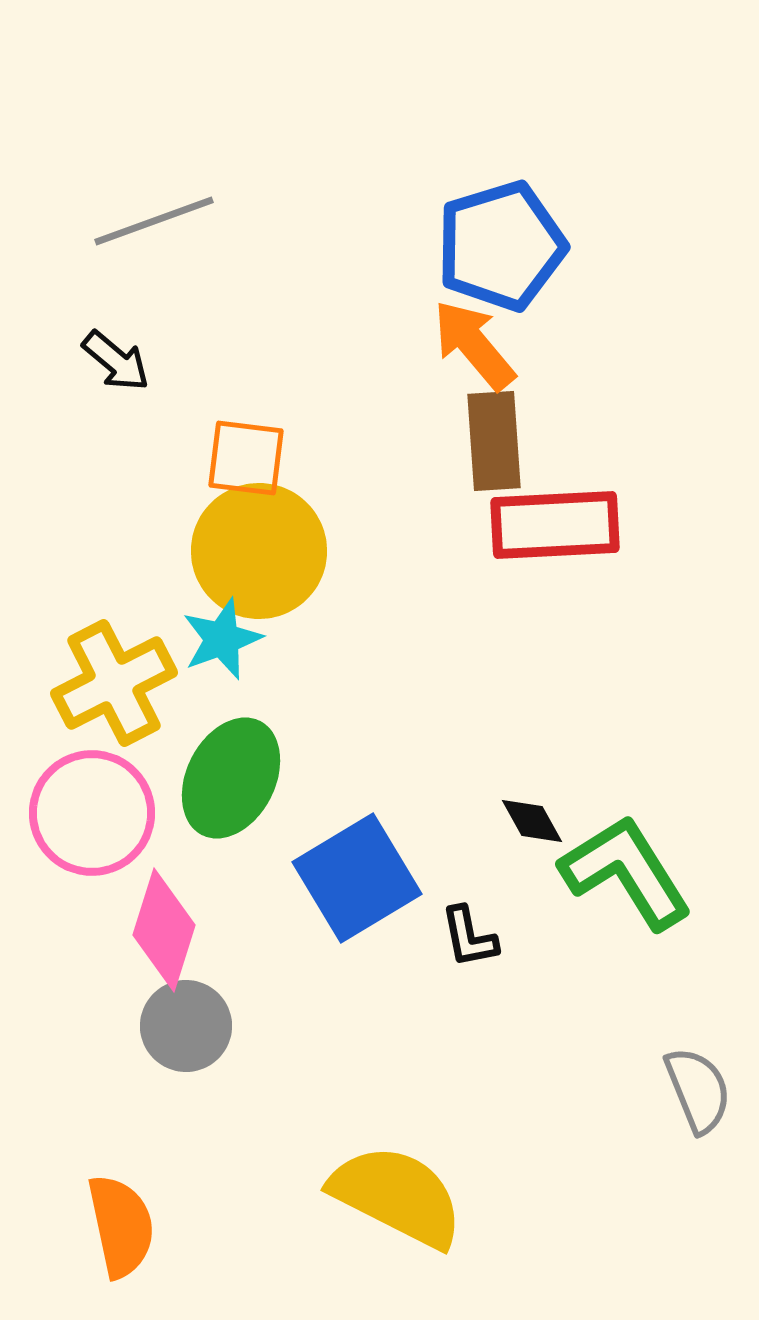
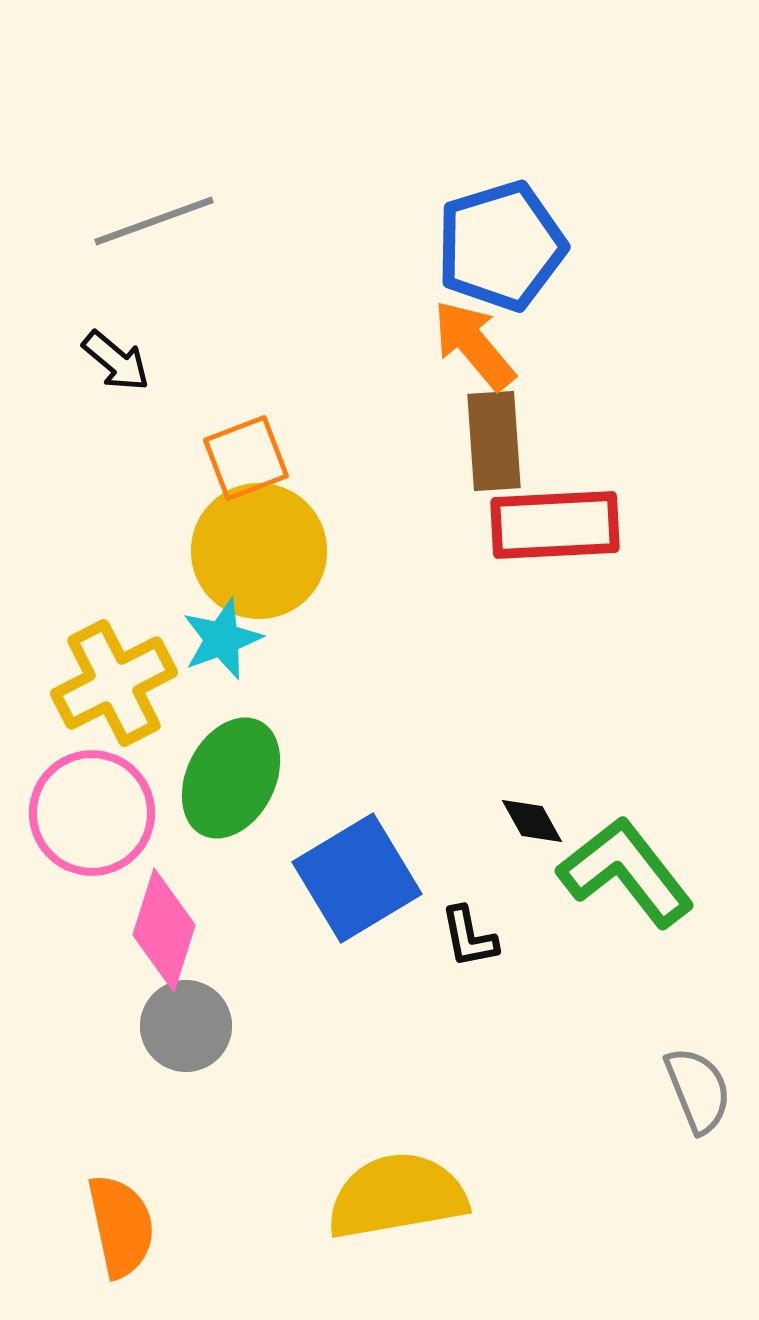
orange square: rotated 28 degrees counterclockwise
green L-shape: rotated 6 degrees counterclockwise
yellow semicircle: rotated 37 degrees counterclockwise
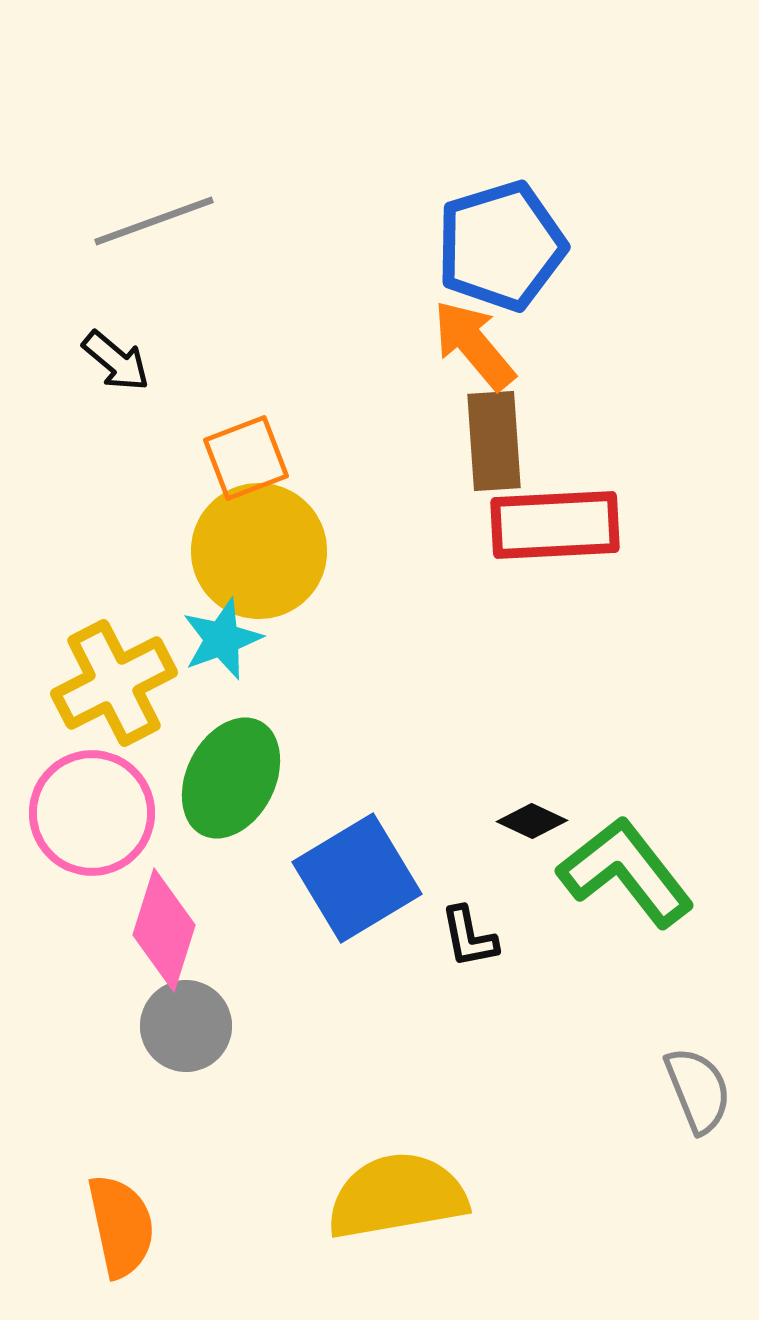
black diamond: rotated 36 degrees counterclockwise
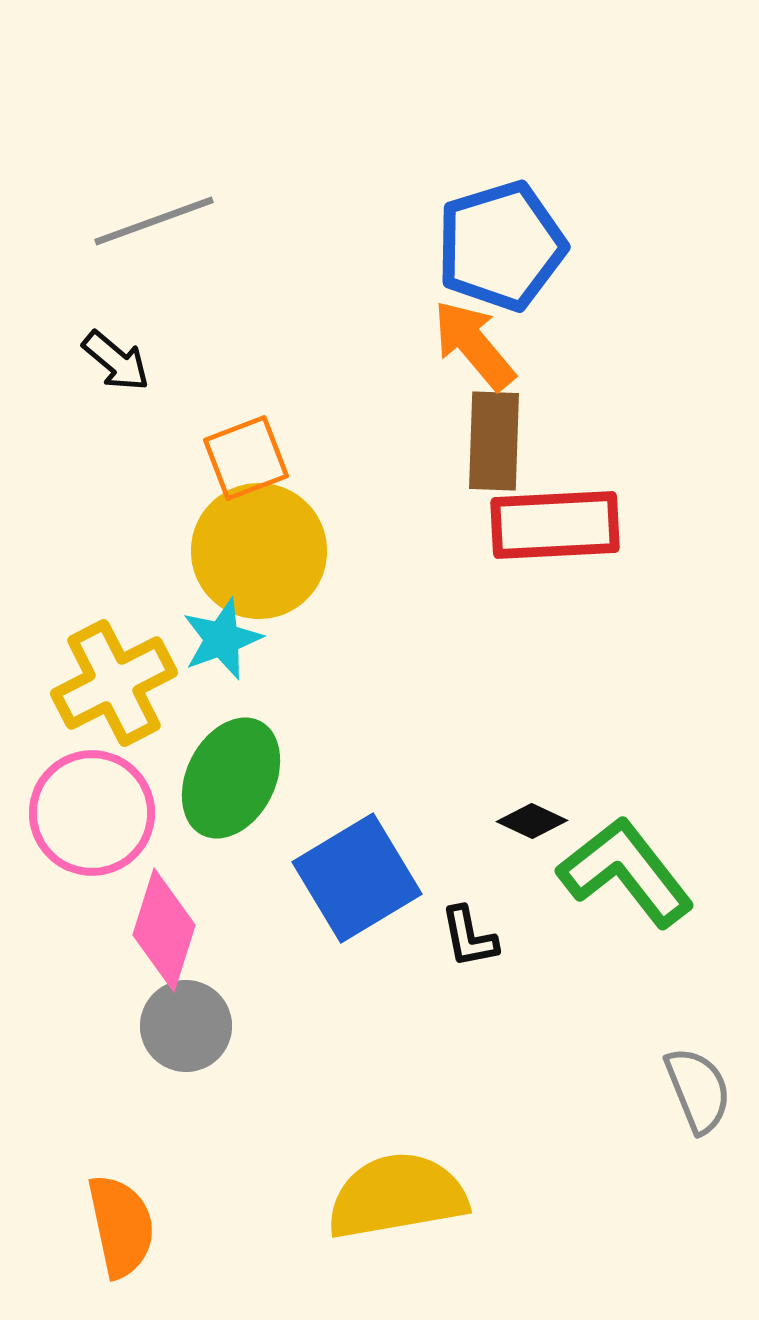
brown rectangle: rotated 6 degrees clockwise
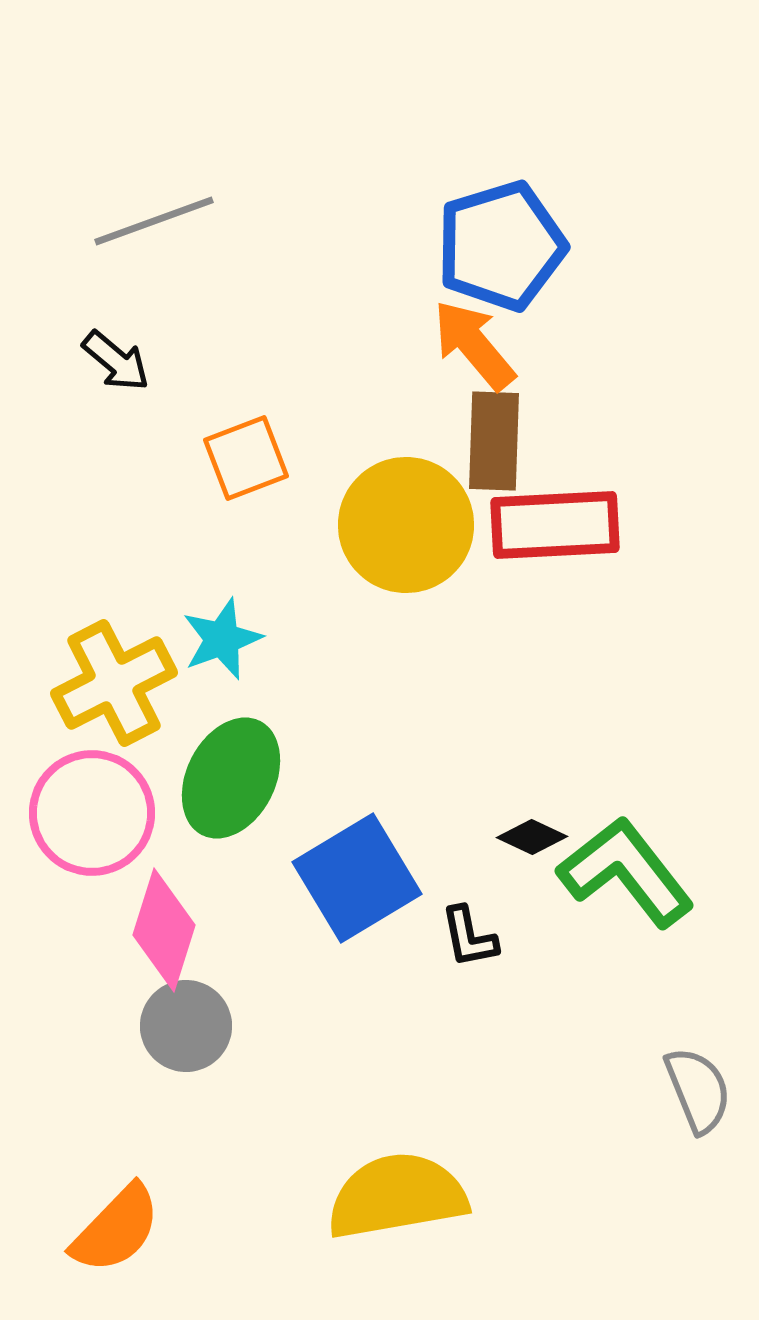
yellow circle: moved 147 px right, 26 px up
black diamond: moved 16 px down
orange semicircle: moved 5 px left, 3 px down; rotated 56 degrees clockwise
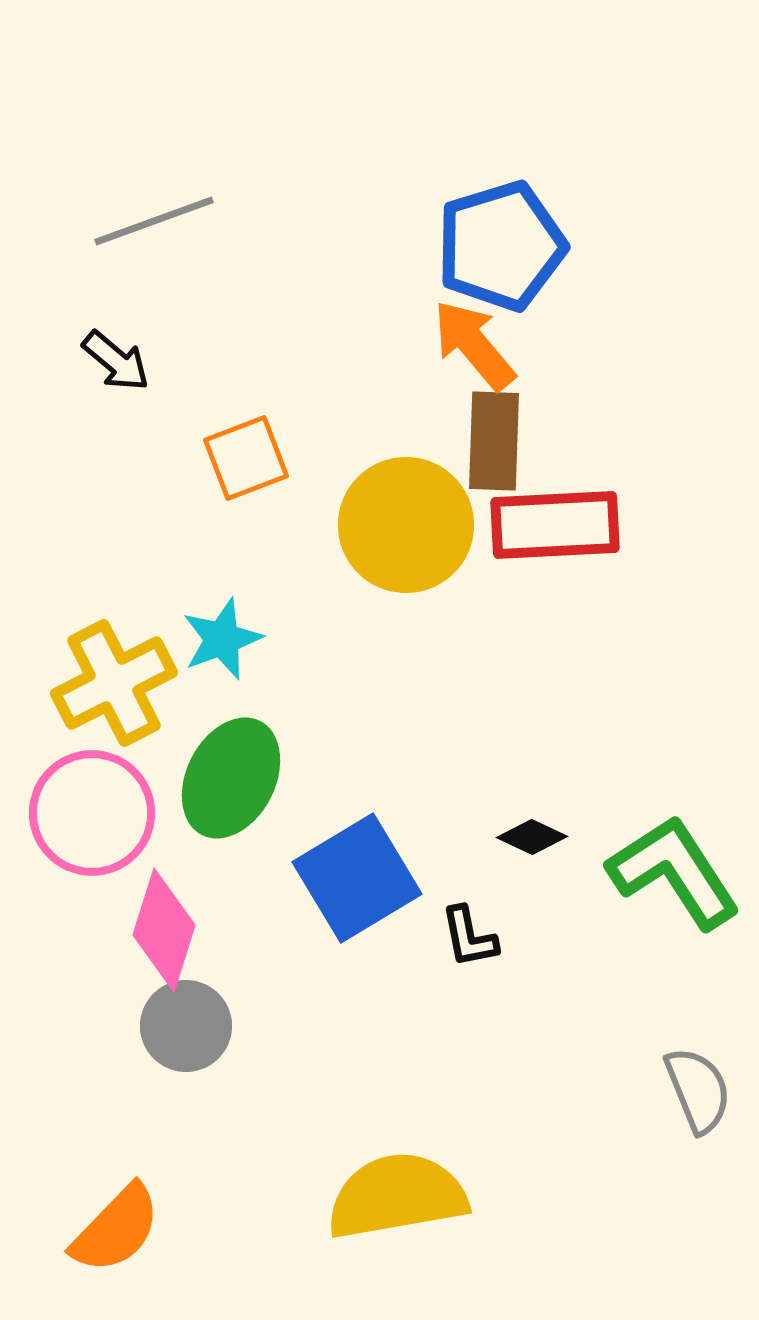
green L-shape: moved 48 px right; rotated 5 degrees clockwise
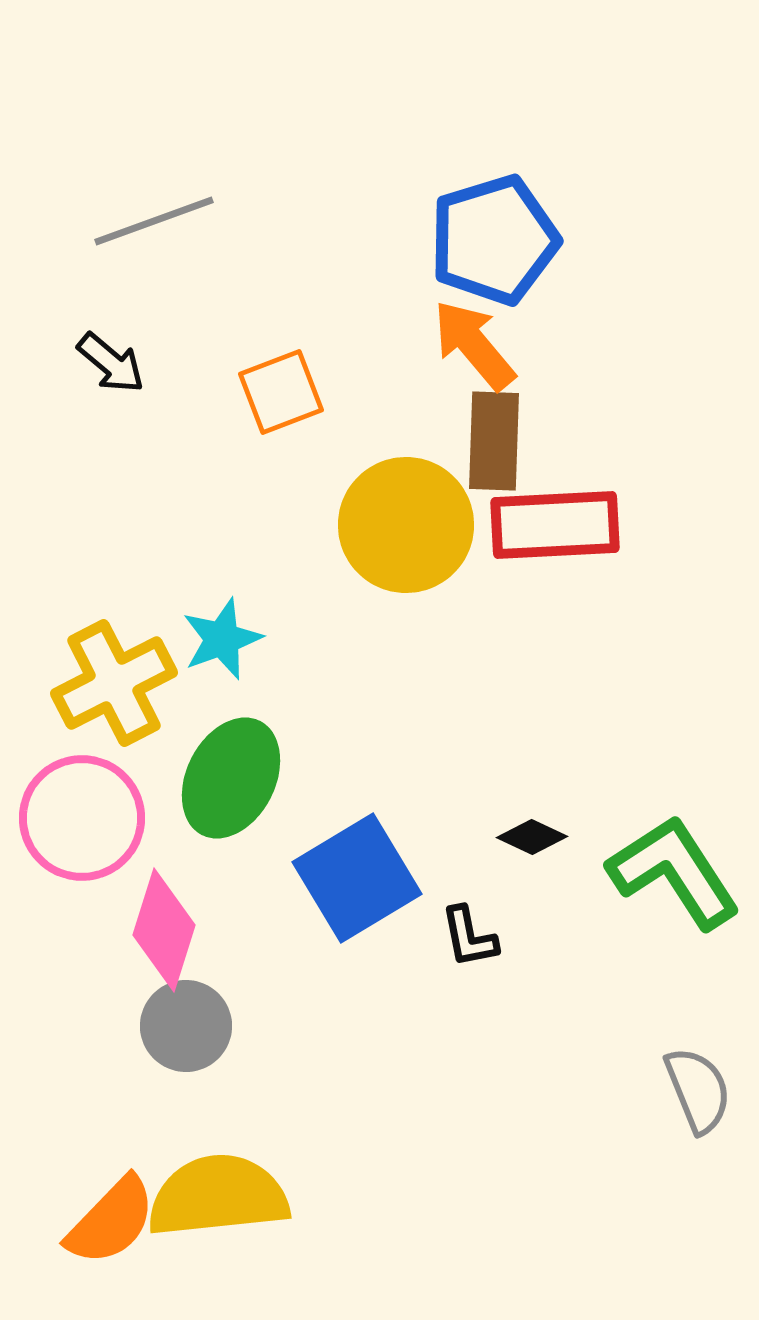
blue pentagon: moved 7 px left, 6 px up
black arrow: moved 5 px left, 2 px down
orange square: moved 35 px right, 66 px up
pink circle: moved 10 px left, 5 px down
yellow semicircle: moved 179 px left; rotated 4 degrees clockwise
orange semicircle: moved 5 px left, 8 px up
